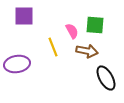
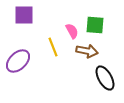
purple square: moved 1 px up
purple ellipse: moved 1 px right, 3 px up; rotated 35 degrees counterclockwise
black ellipse: moved 1 px left
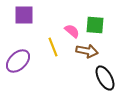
pink semicircle: rotated 21 degrees counterclockwise
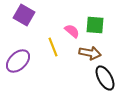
purple square: rotated 30 degrees clockwise
brown arrow: moved 3 px right, 2 px down
